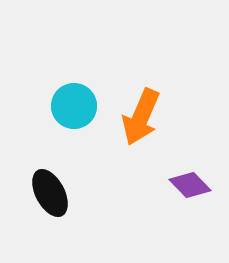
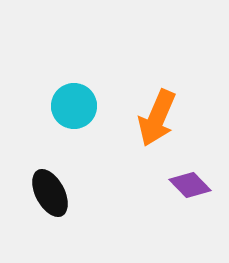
orange arrow: moved 16 px right, 1 px down
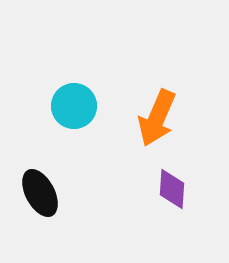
purple diamond: moved 18 px left, 4 px down; rotated 48 degrees clockwise
black ellipse: moved 10 px left
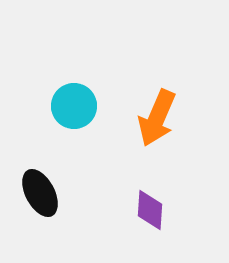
purple diamond: moved 22 px left, 21 px down
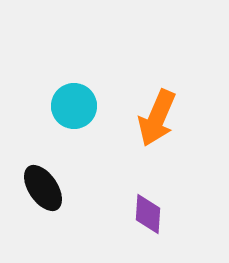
black ellipse: moved 3 px right, 5 px up; rotated 6 degrees counterclockwise
purple diamond: moved 2 px left, 4 px down
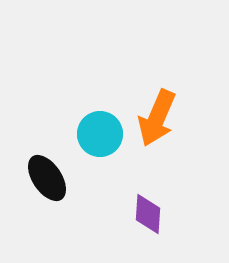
cyan circle: moved 26 px right, 28 px down
black ellipse: moved 4 px right, 10 px up
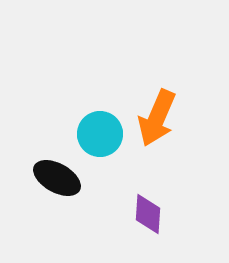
black ellipse: moved 10 px right; rotated 27 degrees counterclockwise
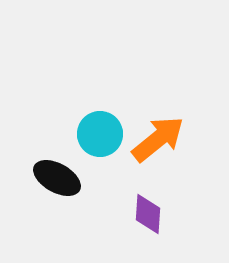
orange arrow: moved 1 px right, 21 px down; rotated 152 degrees counterclockwise
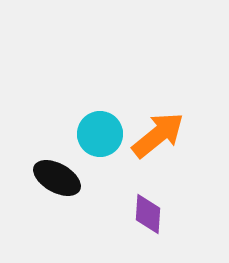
orange arrow: moved 4 px up
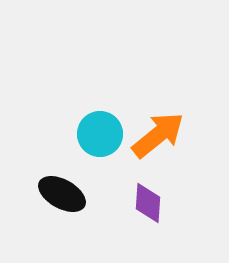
black ellipse: moved 5 px right, 16 px down
purple diamond: moved 11 px up
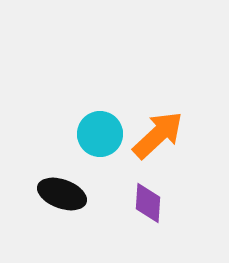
orange arrow: rotated 4 degrees counterclockwise
black ellipse: rotated 9 degrees counterclockwise
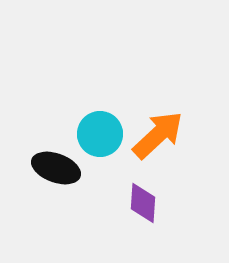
black ellipse: moved 6 px left, 26 px up
purple diamond: moved 5 px left
